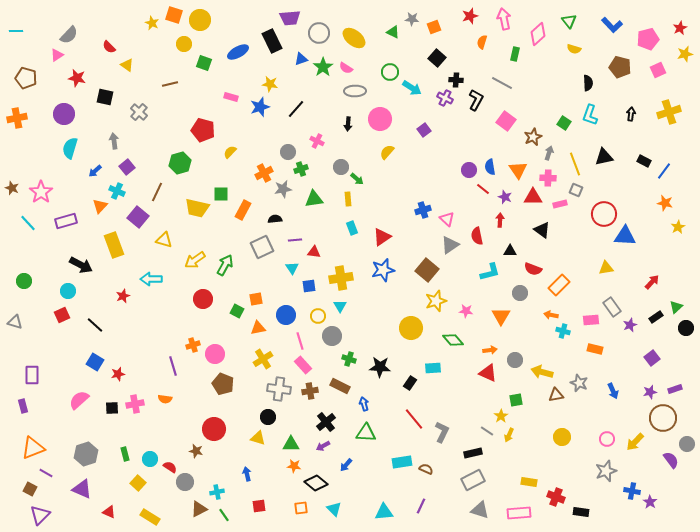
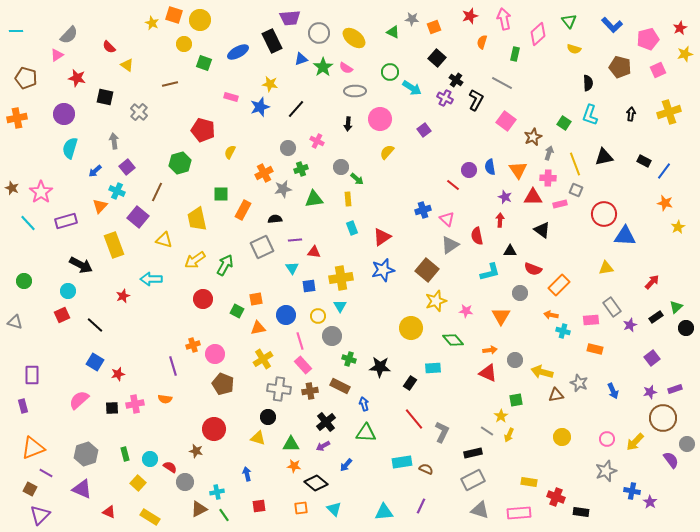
black cross at (456, 80): rotated 32 degrees clockwise
yellow semicircle at (230, 152): rotated 16 degrees counterclockwise
gray circle at (288, 152): moved 4 px up
red line at (483, 189): moved 30 px left, 4 px up
yellow trapezoid at (197, 208): moved 11 px down; rotated 65 degrees clockwise
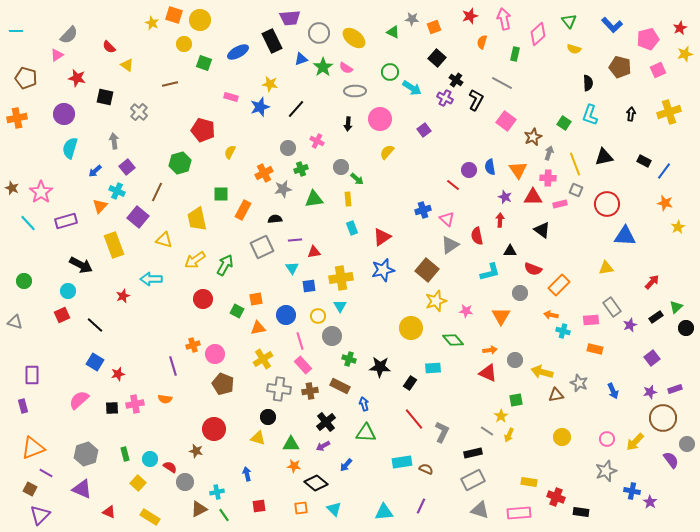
red circle at (604, 214): moved 3 px right, 10 px up
red triangle at (314, 252): rotated 16 degrees counterclockwise
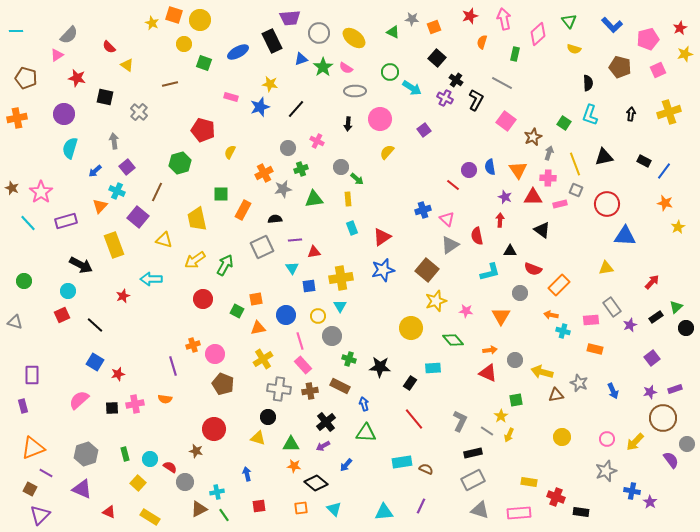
gray L-shape at (442, 432): moved 18 px right, 11 px up
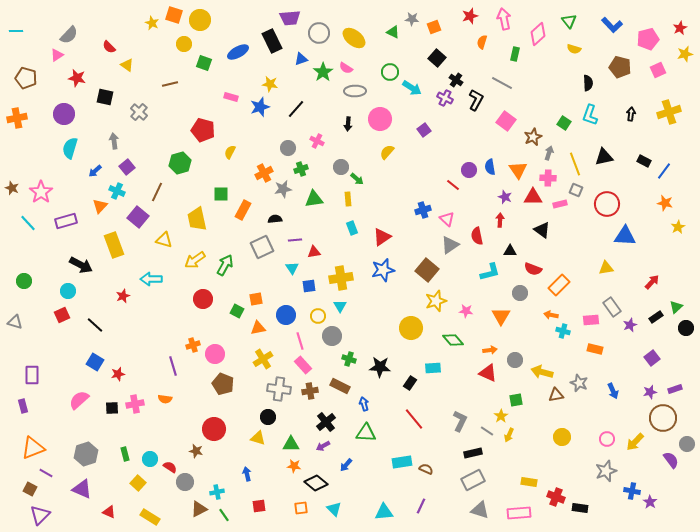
green star at (323, 67): moved 5 px down
black rectangle at (581, 512): moved 1 px left, 4 px up
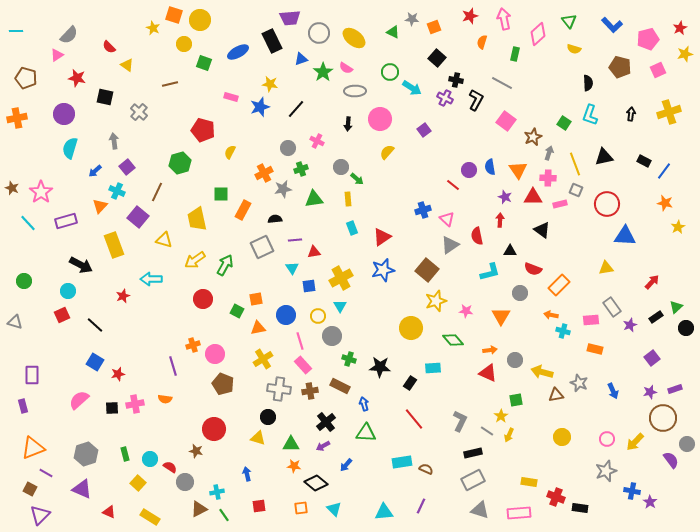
yellow star at (152, 23): moved 1 px right, 5 px down
black cross at (456, 80): rotated 24 degrees counterclockwise
yellow cross at (341, 278): rotated 20 degrees counterclockwise
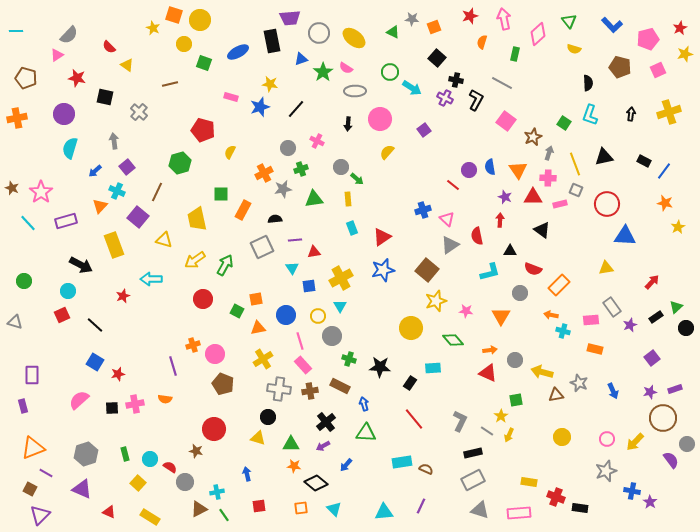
black rectangle at (272, 41): rotated 15 degrees clockwise
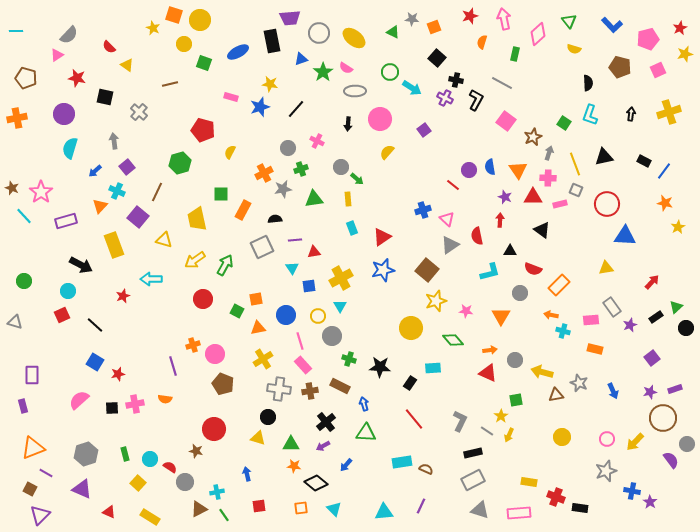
cyan line at (28, 223): moved 4 px left, 7 px up
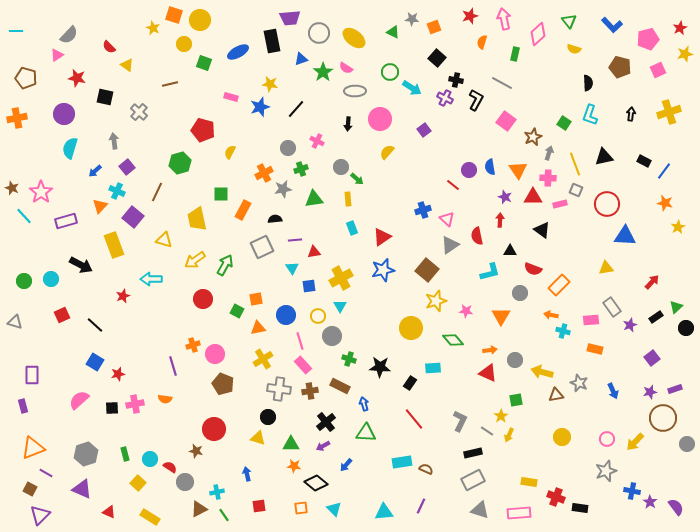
purple square at (138, 217): moved 5 px left
cyan circle at (68, 291): moved 17 px left, 12 px up
purple semicircle at (671, 460): moved 5 px right, 47 px down
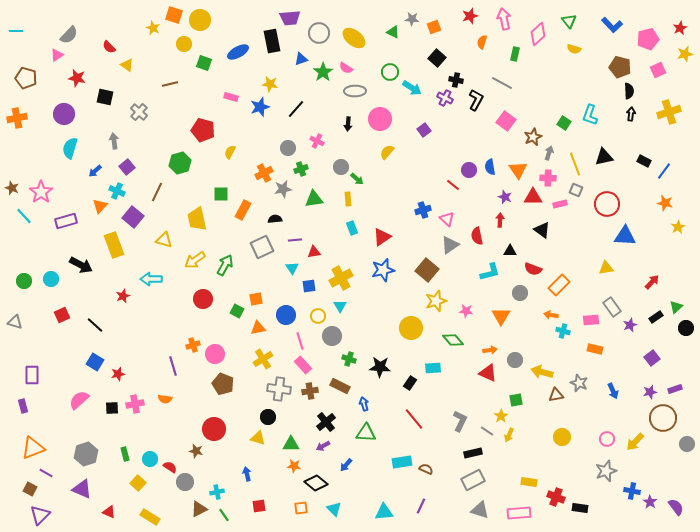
black semicircle at (588, 83): moved 41 px right, 8 px down
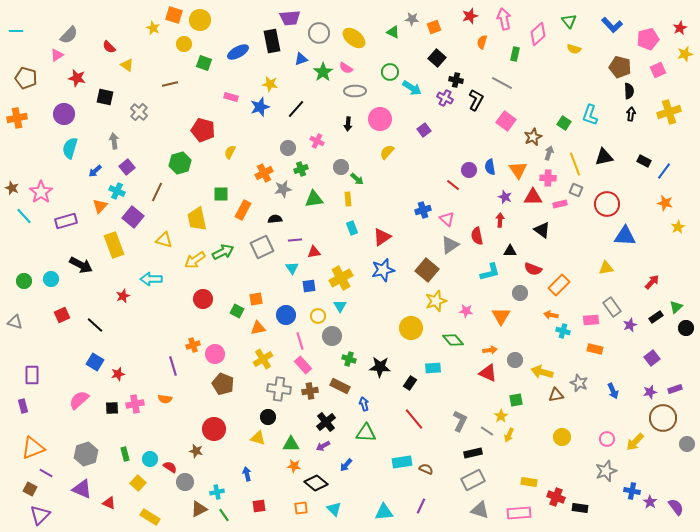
green arrow at (225, 265): moved 2 px left, 13 px up; rotated 35 degrees clockwise
red triangle at (109, 512): moved 9 px up
